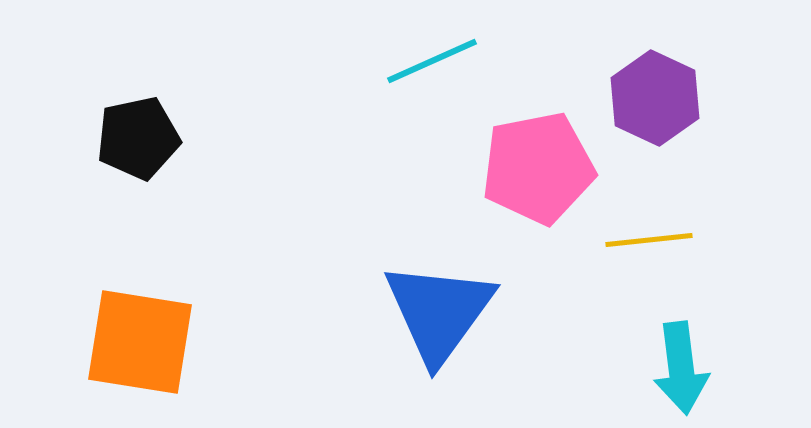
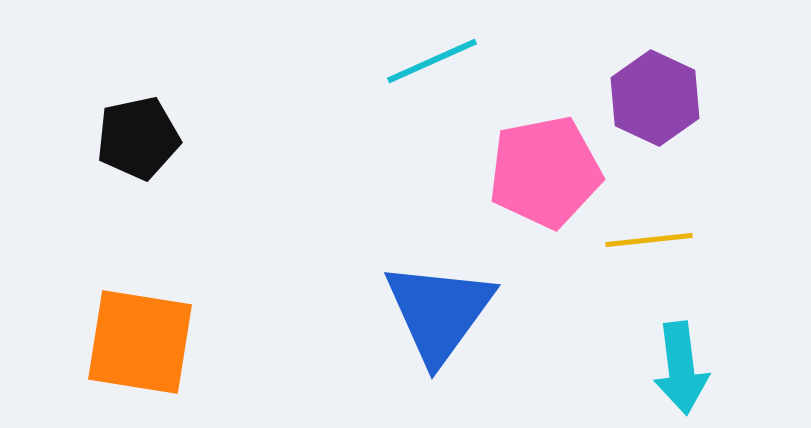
pink pentagon: moved 7 px right, 4 px down
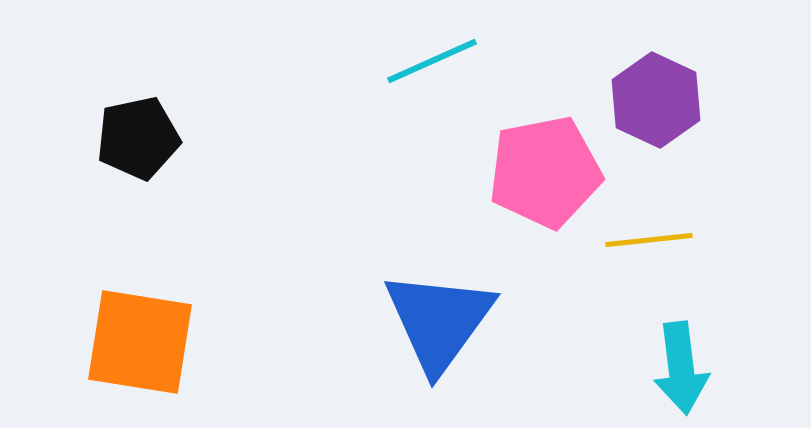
purple hexagon: moved 1 px right, 2 px down
blue triangle: moved 9 px down
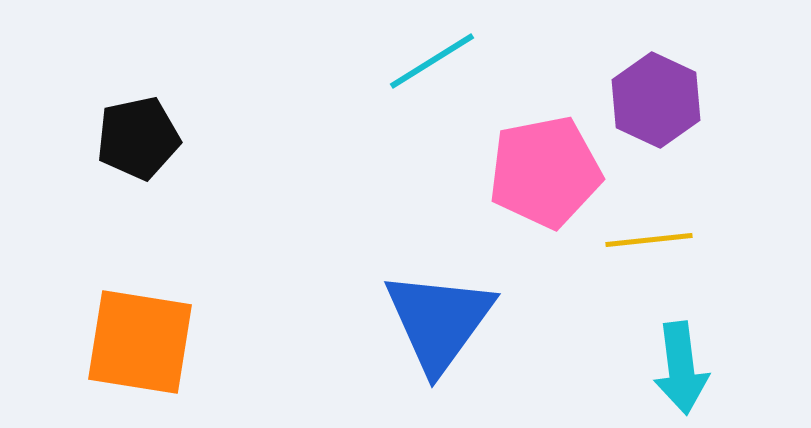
cyan line: rotated 8 degrees counterclockwise
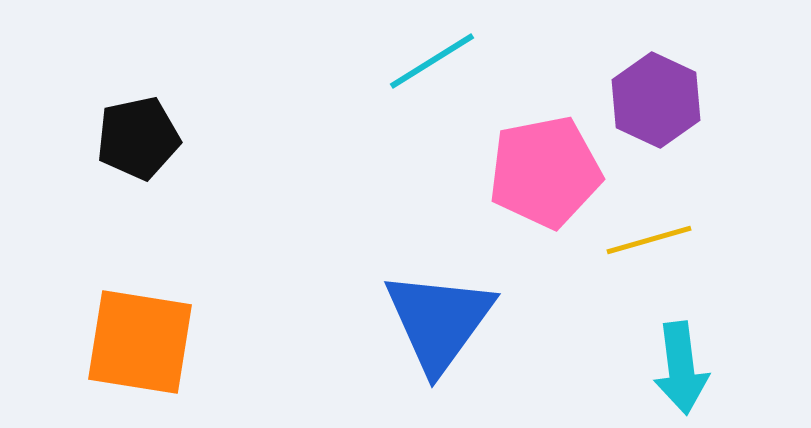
yellow line: rotated 10 degrees counterclockwise
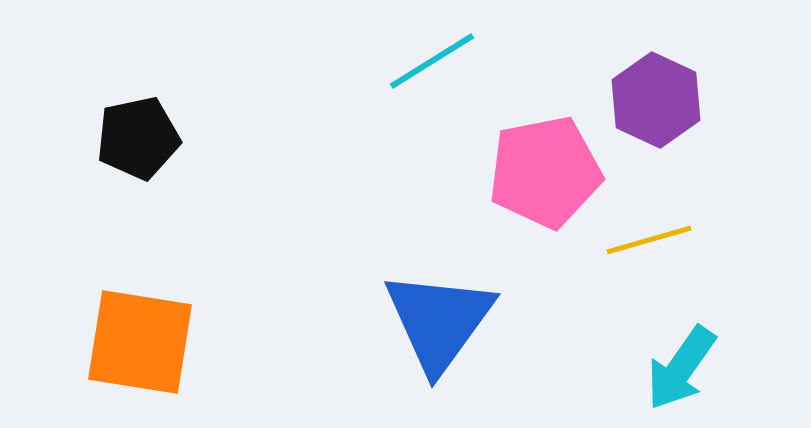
cyan arrow: rotated 42 degrees clockwise
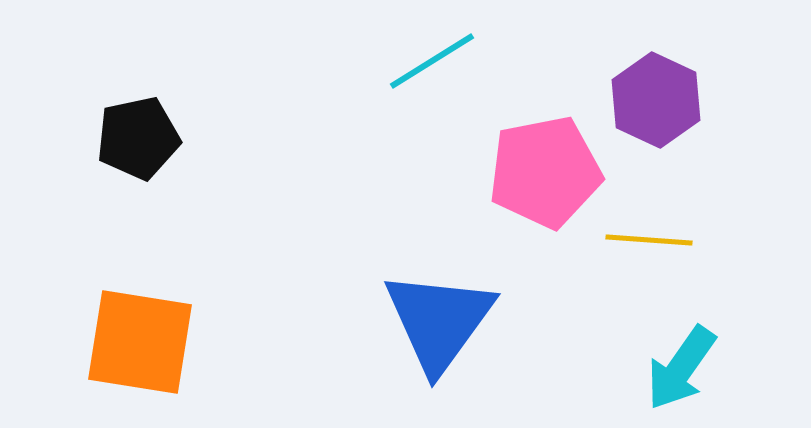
yellow line: rotated 20 degrees clockwise
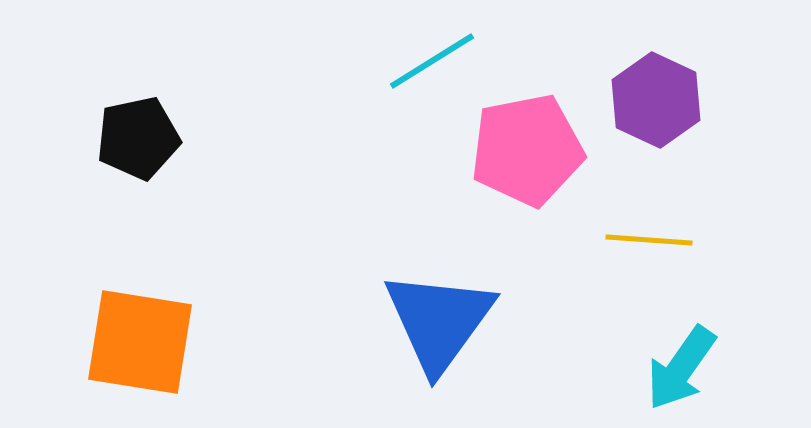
pink pentagon: moved 18 px left, 22 px up
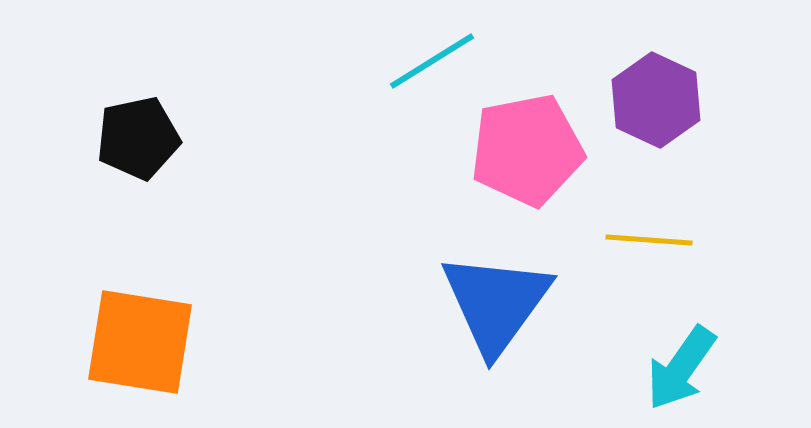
blue triangle: moved 57 px right, 18 px up
